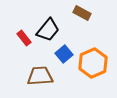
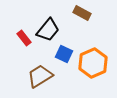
blue square: rotated 24 degrees counterclockwise
brown trapezoid: rotated 28 degrees counterclockwise
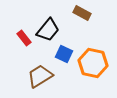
orange hexagon: rotated 24 degrees counterclockwise
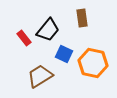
brown rectangle: moved 5 px down; rotated 54 degrees clockwise
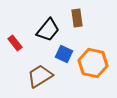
brown rectangle: moved 5 px left
red rectangle: moved 9 px left, 5 px down
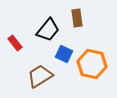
orange hexagon: moved 1 px left, 1 px down
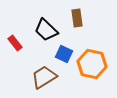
black trapezoid: moved 2 px left; rotated 95 degrees clockwise
brown trapezoid: moved 4 px right, 1 px down
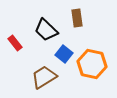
blue square: rotated 12 degrees clockwise
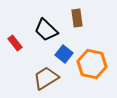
brown trapezoid: moved 2 px right, 1 px down
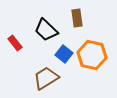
orange hexagon: moved 9 px up
